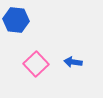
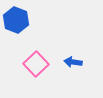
blue hexagon: rotated 15 degrees clockwise
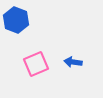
pink square: rotated 20 degrees clockwise
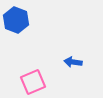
pink square: moved 3 px left, 18 px down
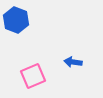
pink square: moved 6 px up
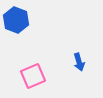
blue arrow: moved 6 px right; rotated 114 degrees counterclockwise
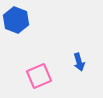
pink square: moved 6 px right
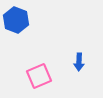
blue arrow: rotated 18 degrees clockwise
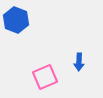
pink square: moved 6 px right, 1 px down
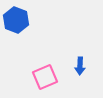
blue arrow: moved 1 px right, 4 px down
